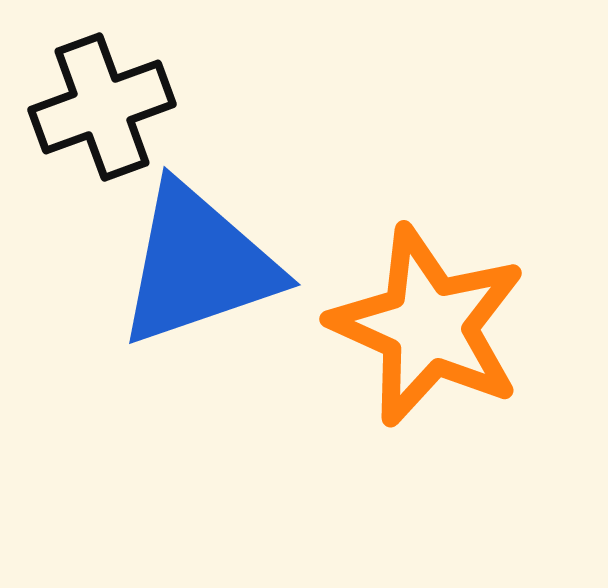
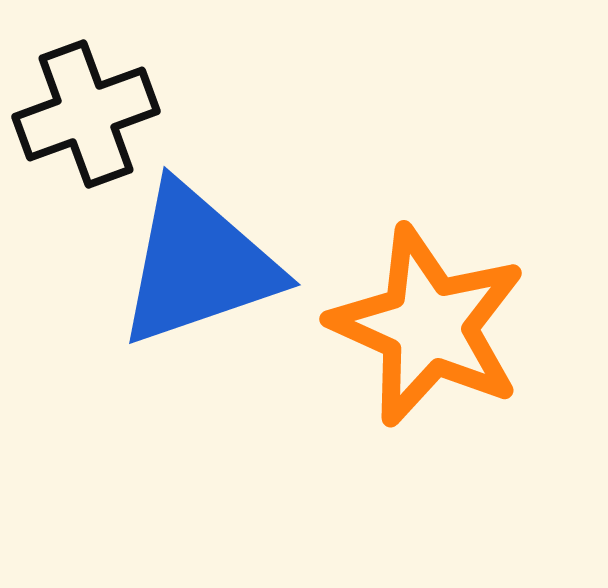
black cross: moved 16 px left, 7 px down
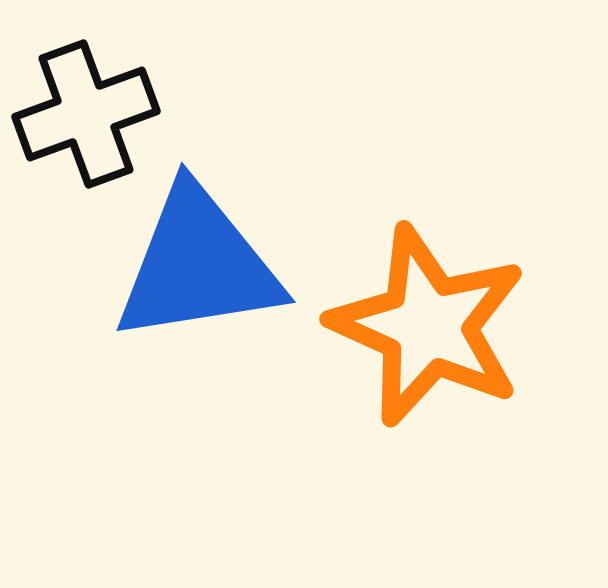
blue triangle: rotated 10 degrees clockwise
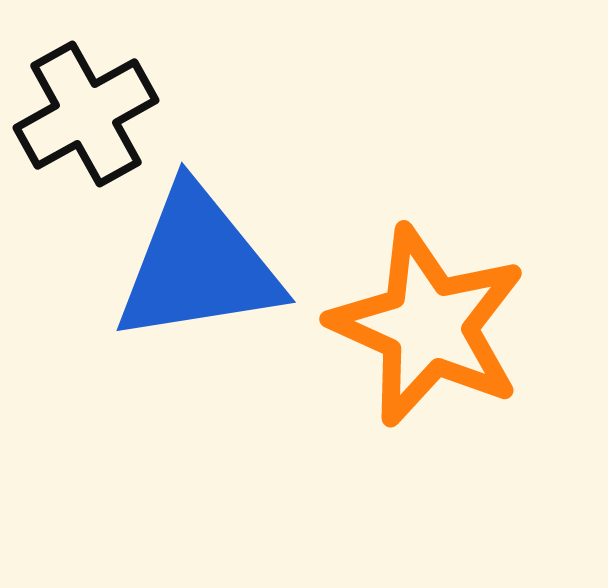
black cross: rotated 9 degrees counterclockwise
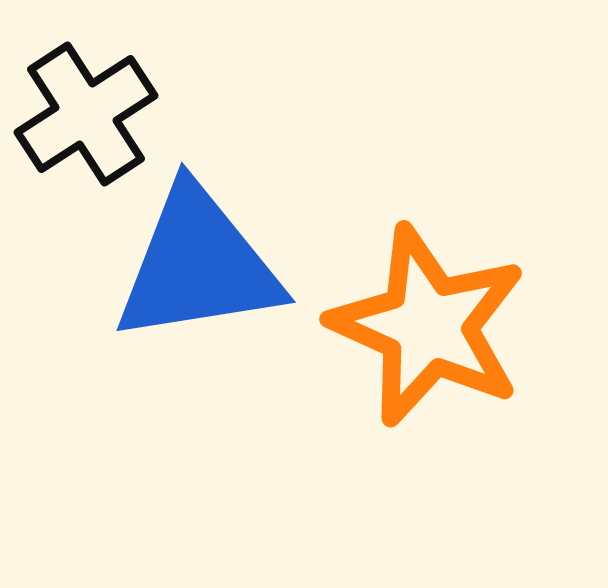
black cross: rotated 4 degrees counterclockwise
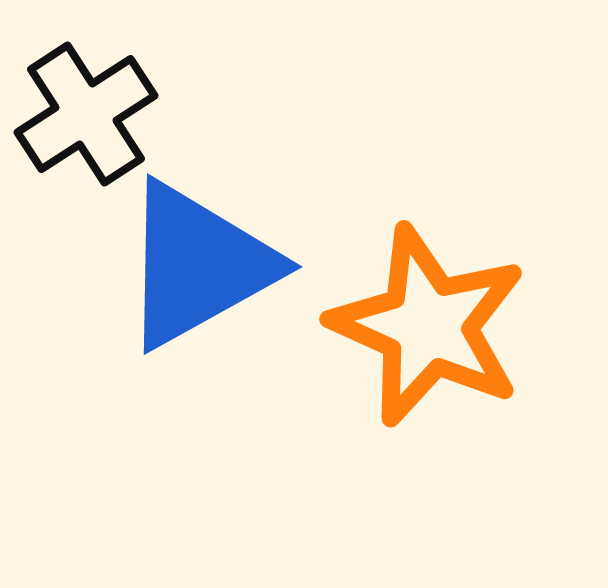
blue triangle: rotated 20 degrees counterclockwise
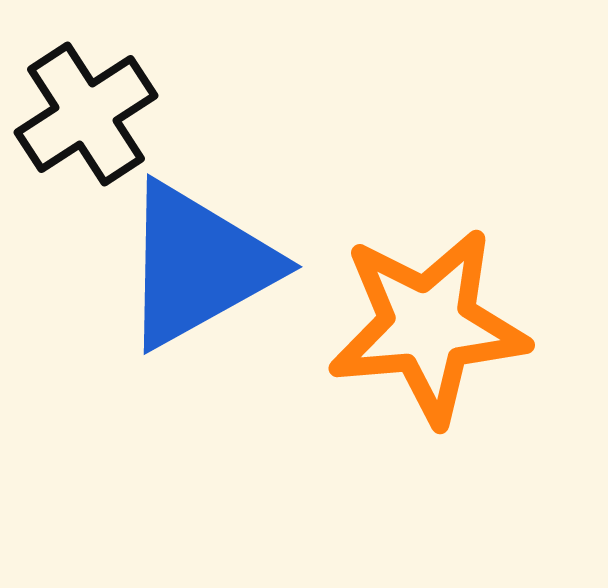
orange star: rotated 29 degrees counterclockwise
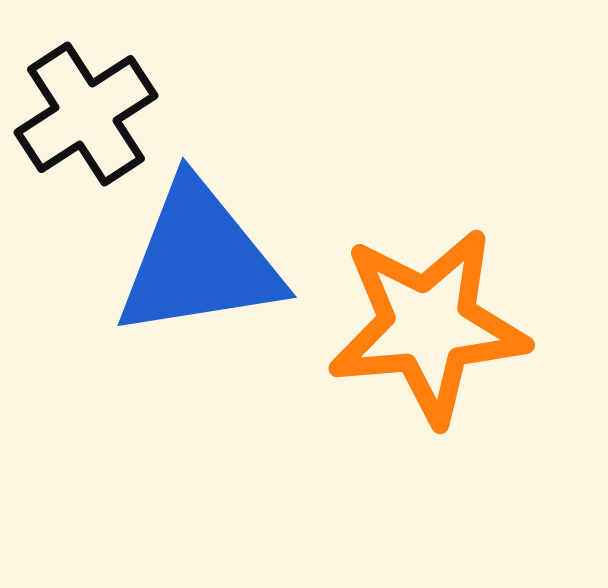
blue triangle: moved 1 px right, 5 px up; rotated 20 degrees clockwise
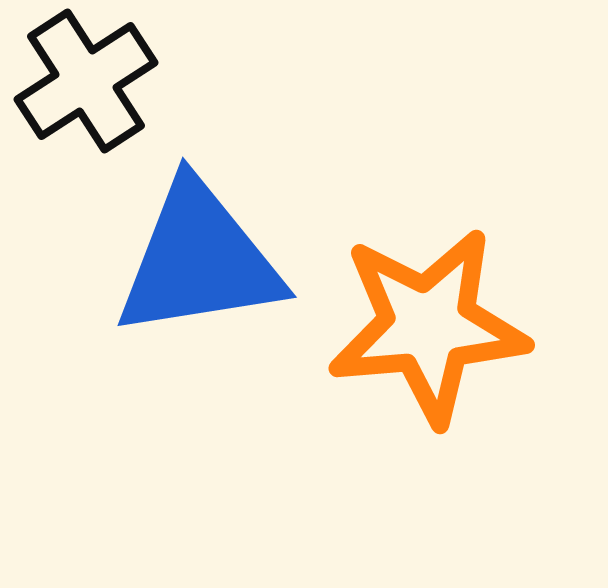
black cross: moved 33 px up
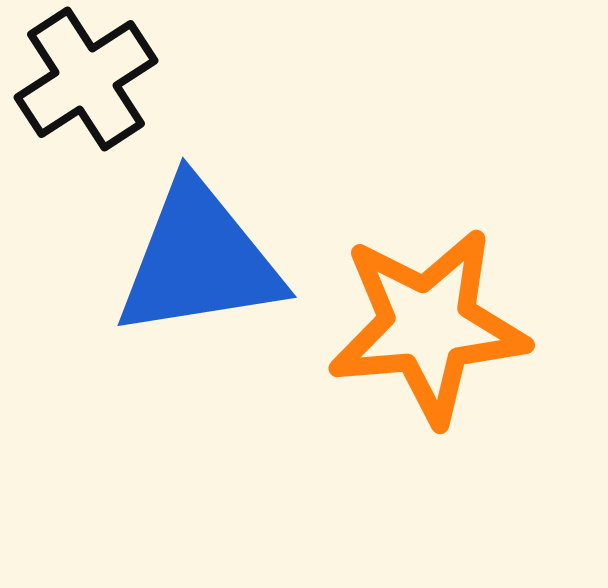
black cross: moved 2 px up
